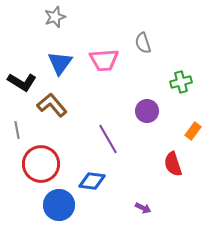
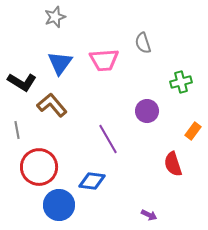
red circle: moved 2 px left, 3 px down
purple arrow: moved 6 px right, 7 px down
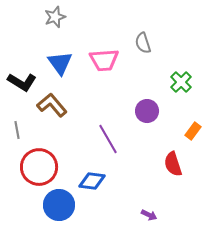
blue triangle: rotated 12 degrees counterclockwise
green cross: rotated 30 degrees counterclockwise
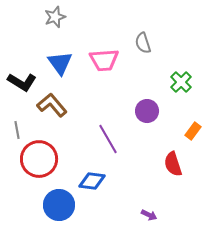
red circle: moved 8 px up
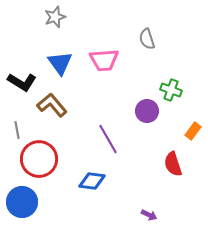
gray semicircle: moved 4 px right, 4 px up
green cross: moved 10 px left, 8 px down; rotated 25 degrees counterclockwise
blue circle: moved 37 px left, 3 px up
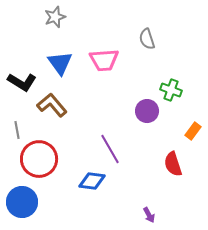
purple line: moved 2 px right, 10 px down
purple arrow: rotated 35 degrees clockwise
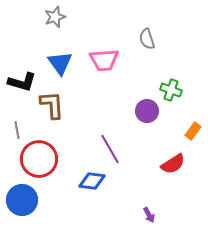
black L-shape: rotated 16 degrees counterclockwise
brown L-shape: rotated 36 degrees clockwise
red semicircle: rotated 105 degrees counterclockwise
blue circle: moved 2 px up
